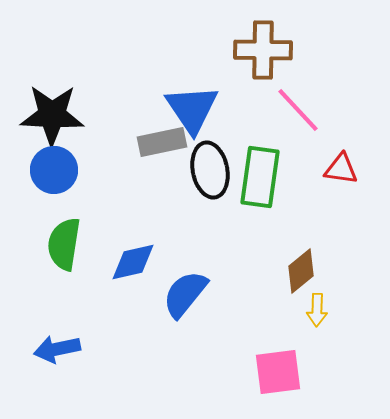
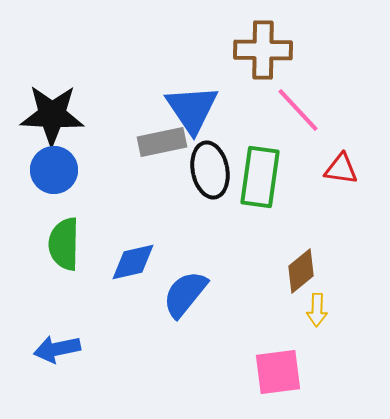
green semicircle: rotated 8 degrees counterclockwise
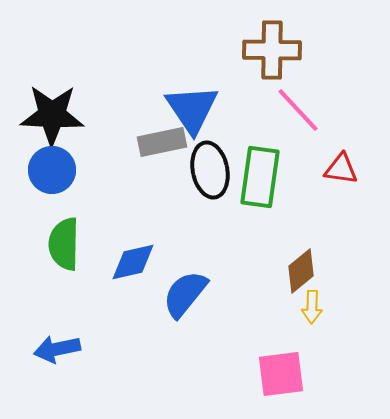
brown cross: moved 9 px right
blue circle: moved 2 px left
yellow arrow: moved 5 px left, 3 px up
pink square: moved 3 px right, 2 px down
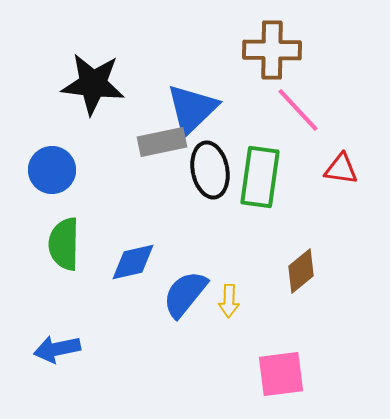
blue triangle: rotated 20 degrees clockwise
black star: moved 41 px right, 31 px up; rotated 4 degrees clockwise
yellow arrow: moved 83 px left, 6 px up
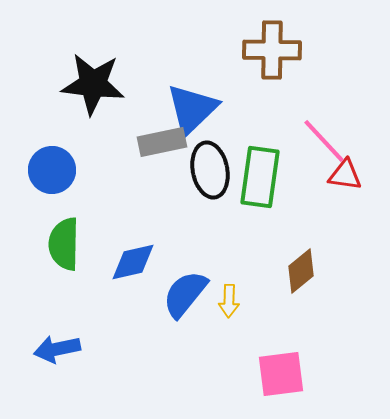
pink line: moved 26 px right, 31 px down
red triangle: moved 4 px right, 6 px down
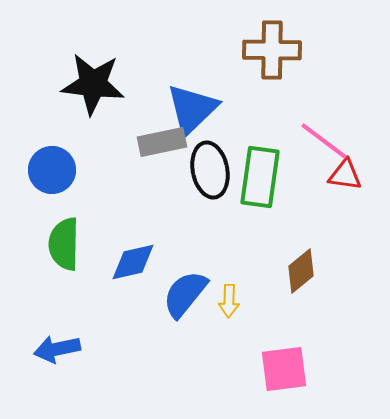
pink line: rotated 10 degrees counterclockwise
pink square: moved 3 px right, 5 px up
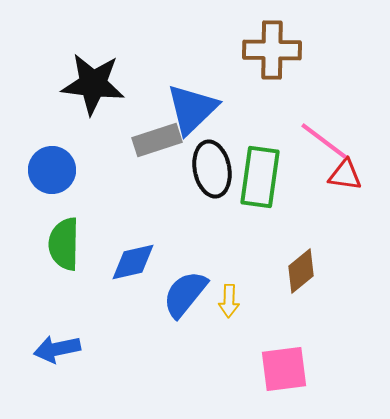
gray rectangle: moved 5 px left, 2 px up; rotated 6 degrees counterclockwise
black ellipse: moved 2 px right, 1 px up
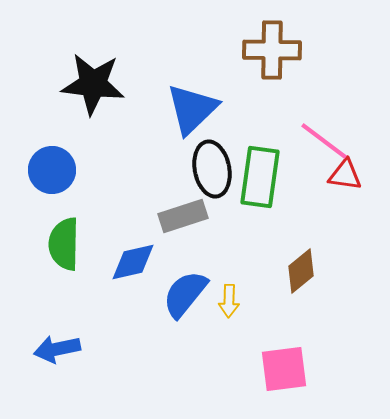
gray rectangle: moved 26 px right, 76 px down
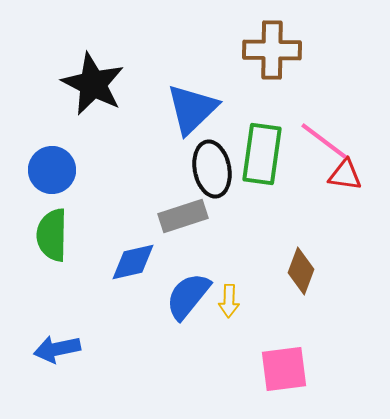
black star: rotated 20 degrees clockwise
green rectangle: moved 2 px right, 23 px up
green semicircle: moved 12 px left, 9 px up
brown diamond: rotated 30 degrees counterclockwise
blue semicircle: moved 3 px right, 2 px down
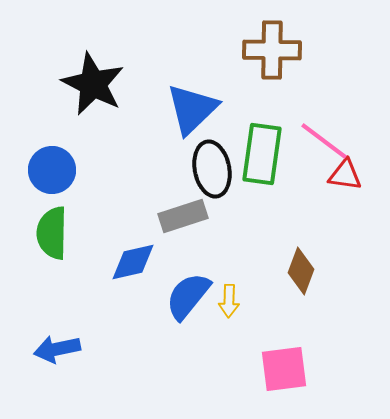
green semicircle: moved 2 px up
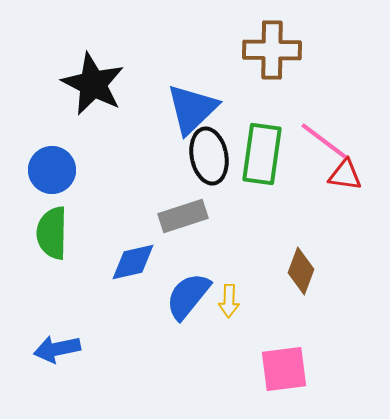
black ellipse: moved 3 px left, 13 px up
